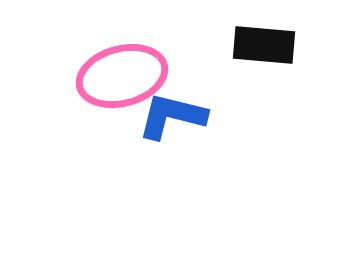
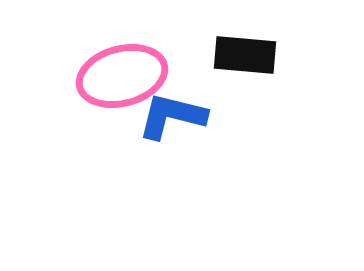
black rectangle: moved 19 px left, 10 px down
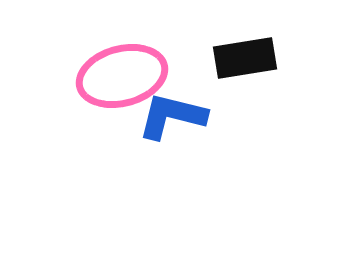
black rectangle: moved 3 px down; rotated 14 degrees counterclockwise
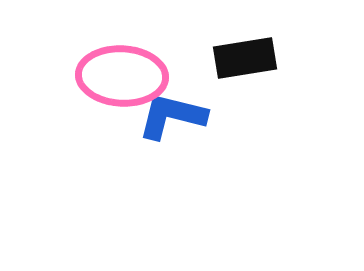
pink ellipse: rotated 18 degrees clockwise
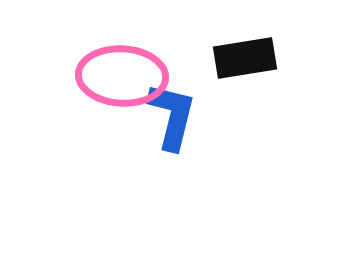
blue L-shape: rotated 90 degrees clockwise
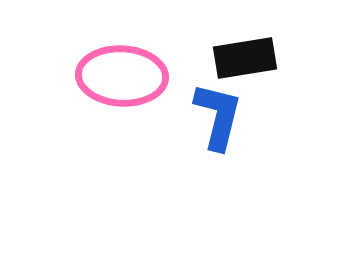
blue L-shape: moved 46 px right
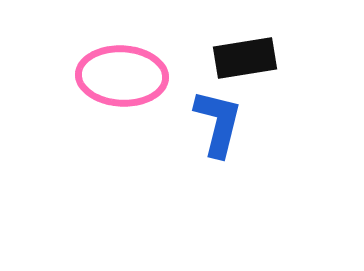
blue L-shape: moved 7 px down
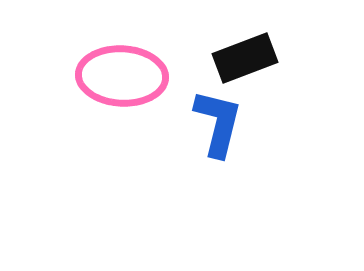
black rectangle: rotated 12 degrees counterclockwise
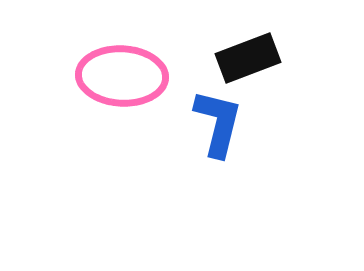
black rectangle: moved 3 px right
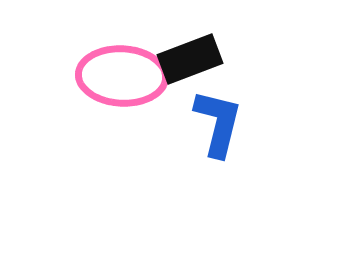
black rectangle: moved 58 px left, 1 px down
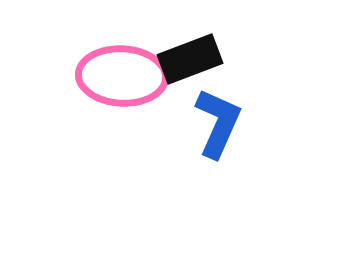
blue L-shape: rotated 10 degrees clockwise
